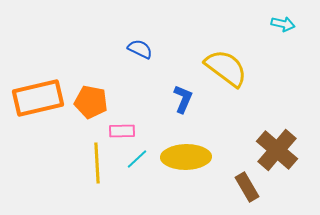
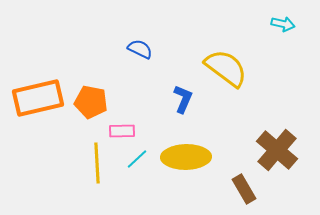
brown rectangle: moved 3 px left, 2 px down
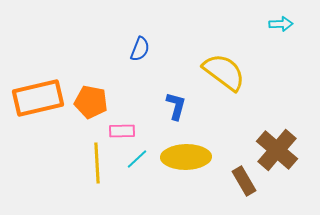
cyan arrow: moved 2 px left; rotated 15 degrees counterclockwise
blue semicircle: rotated 85 degrees clockwise
yellow semicircle: moved 2 px left, 4 px down
blue L-shape: moved 7 px left, 7 px down; rotated 8 degrees counterclockwise
brown rectangle: moved 8 px up
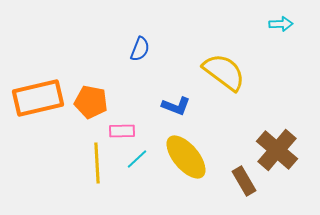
blue L-shape: rotated 96 degrees clockwise
yellow ellipse: rotated 51 degrees clockwise
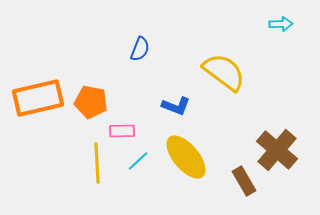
cyan line: moved 1 px right, 2 px down
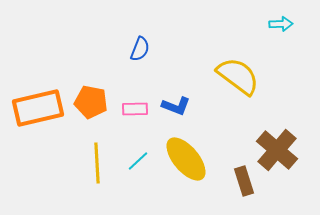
yellow semicircle: moved 14 px right, 4 px down
orange rectangle: moved 10 px down
pink rectangle: moved 13 px right, 22 px up
yellow ellipse: moved 2 px down
brown rectangle: rotated 12 degrees clockwise
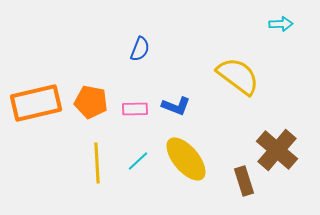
orange rectangle: moved 2 px left, 5 px up
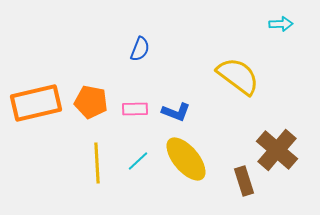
blue L-shape: moved 6 px down
